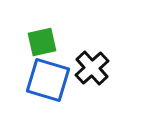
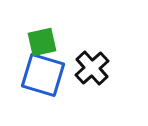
blue square: moved 5 px left, 5 px up
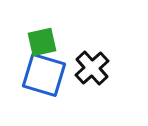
blue square: moved 1 px right
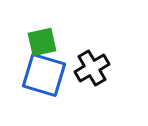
black cross: rotated 12 degrees clockwise
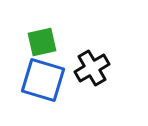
blue square: moved 1 px left, 5 px down
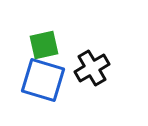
green square: moved 2 px right, 3 px down
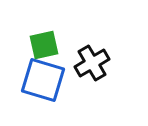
black cross: moved 5 px up
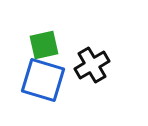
black cross: moved 2 px down
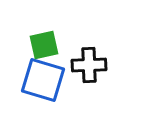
black cross: moved 3 px left; rotated 28 degrees clockwise
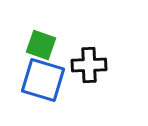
green square: moved 3 px left; rotated 32 degrees clockwise
